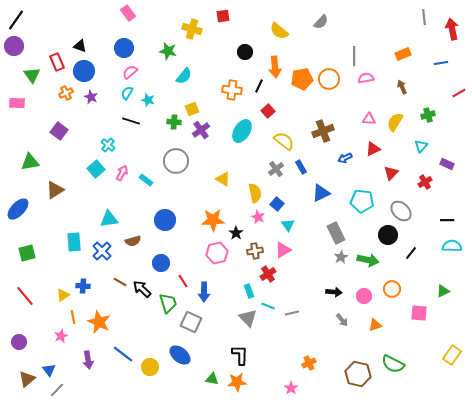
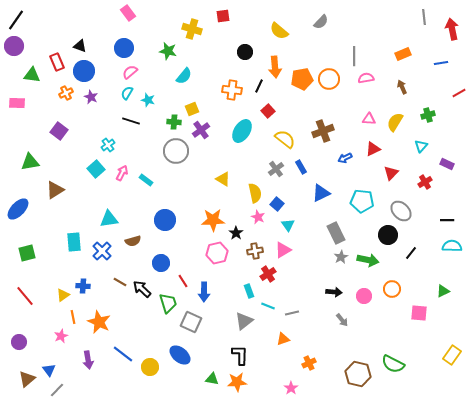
green triangle at (32, 75): rotated 48 degrees counterclockwise
yellow semicircle at (284, 141): moved 1 px right, 2 px up
cyan cross at (108, 145): rotated 16 degrees clockwise
gray circle at (176, 161): moved 10 px up
gray triangle at (248, 318): moved 4 px left, 3 px down; rotated 36 degrees clockwise
orange triangle at (375, 325): moved 92 px left, 14 px down
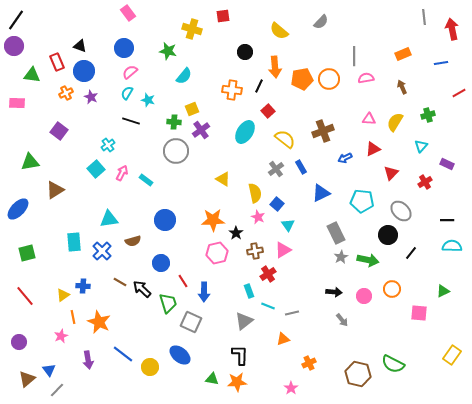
cyan ellipse at (242, 131): moved 3 px right, 1 px down
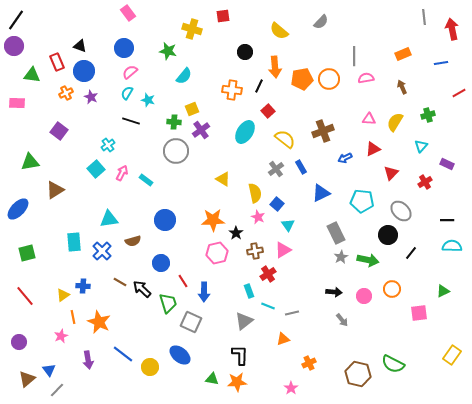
pink square at (419, 313): rotated 12 degrees counterclockwise
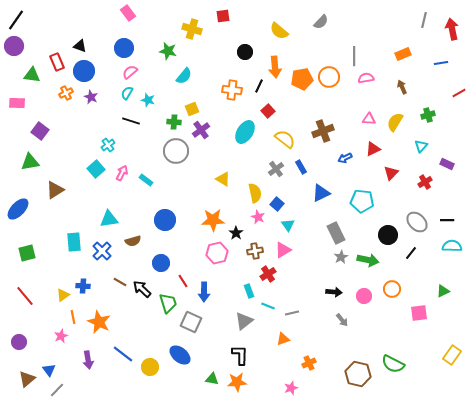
gray line at (424, 17): moved 3 px down; rotated 21 degrees clockwise
orange circle at (329, 79): moved 2 px up
purple square at (59, 131): moved 19 px left
gray ellipse at (401, 211): moved 16 px right, 11 px down
pink star at (291, 388): rotated 16 degrees clockwise
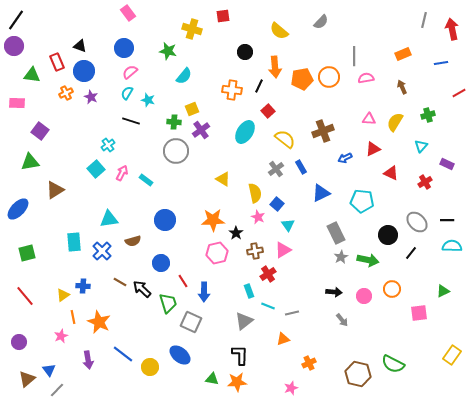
red triangle at (391, 173): rotated 49 degrees counterclockwise
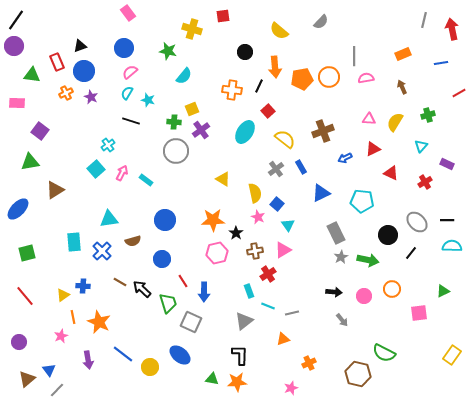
black triangle at (80, 46): rotated 40 degrees counterclockwise
blue circle at (161, 263): moved 1 px right, 4 px up
green semicircle at (393, 364): moved 9 px left, 11 px up
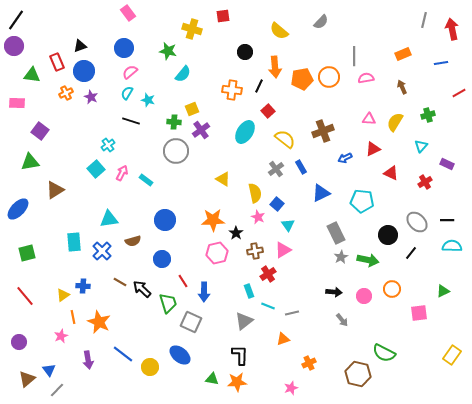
cyan semicircle at (184, 76): moved 1 px left, 2 px up
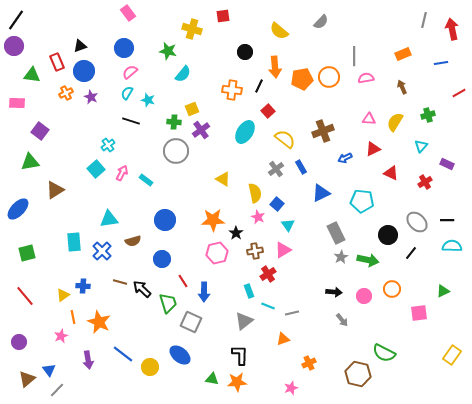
brown line at (120, 282): rotated 16 degrees counterclockwise
